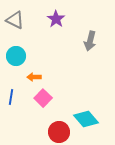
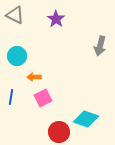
gray triangle: moved 5 px up
gray arrow: moved 10 px right, 5 px down
cyan circle: moved 1 px right
pink square: rotated 18 degrees clockwise
cyan diamond: rotated 30 degrees counterclockwise
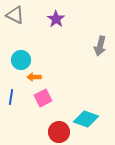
cyan circle: moved 4 px right, 4 px down
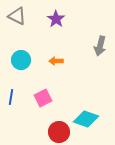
gray triangle: moved 2 px right, 1 px down
orange arrow: moved 22 px right, 16 px up
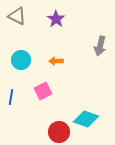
pink square: moved 7 px up
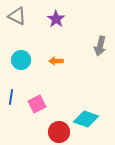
pink square: moved 6 px left, 13 px down
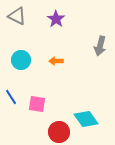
blue line: rotated 42 degrees counterclockwise
pink square: rotated 36 degrees clockwise
cyan diamond: rotated 35 degrees clockwise
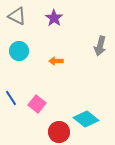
purple star: moved 2 px left, 1 px up
cyan circle: moved 2 px left, 9 px up
blue line: moved 1 px down
pink square: rotated 30 degrees clockwise
cyan diamond: rotated 15 degrees counterclockwise
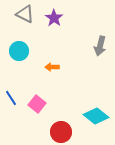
gray triangle: moved 8 px right, 2 px up
orange arrow: moved 4 px left, 6 px down
cyan diamond: moved 10 px right, 3 px up
red circle: moved 2 px right
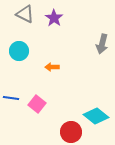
gray arrow: moved 2 px right, 2 px up
blue line: rotated 49 degrees counterclockwise
red circle: moved 10 px right
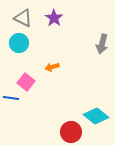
gray triangle: moved 2 px left, 4 px down
cyan circle: moved 8 px up
orange arrow: rotated 16 degrees counterclockwise
pink square: moved 11 px left, 22 px up
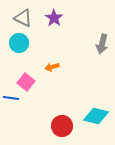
cyan diamond: rotated 25 degrees counterclockwise
red circle: moved 9 px left, 6 px up
